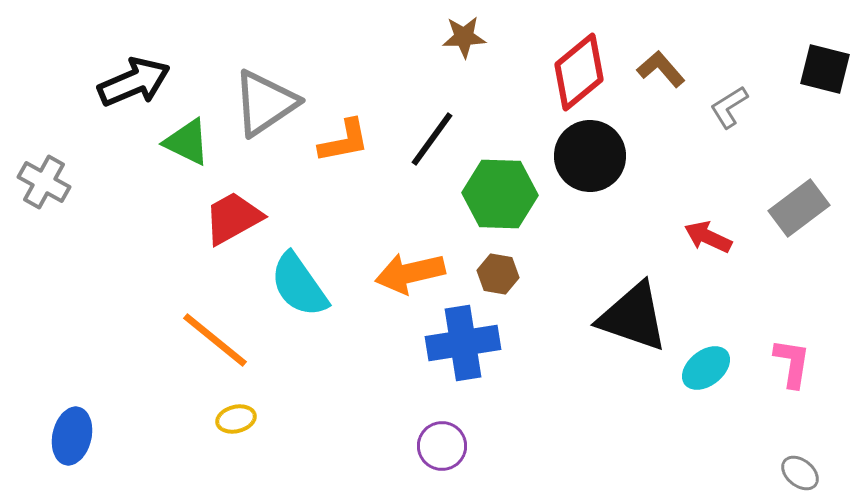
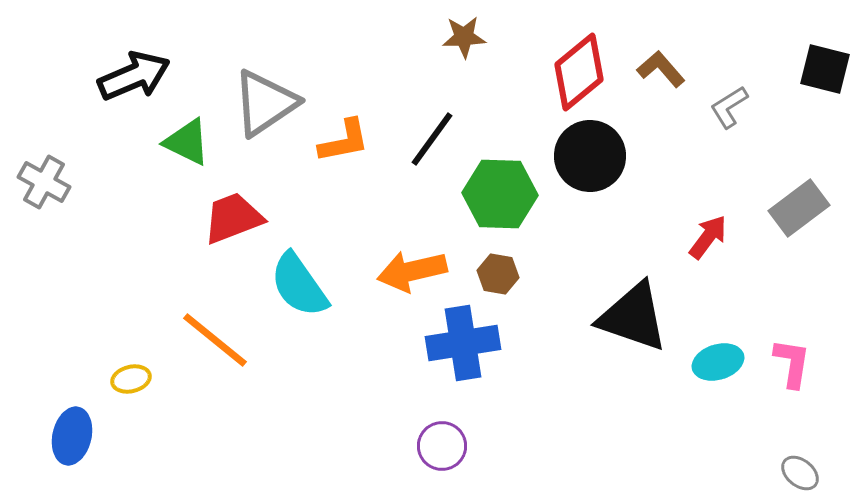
black arrow: moved 6 px up
red trapezoid: rotated 8 degrees clockwise
red arrow: rotated 102 degrees clockwise
orange arrow: moved 2 px right, 2 px up
cyan ellipse: moved 12 px right, 6 px up; rotated 21 degrees clockwise
yellow ellipse: moved 105 px left, 40 px up
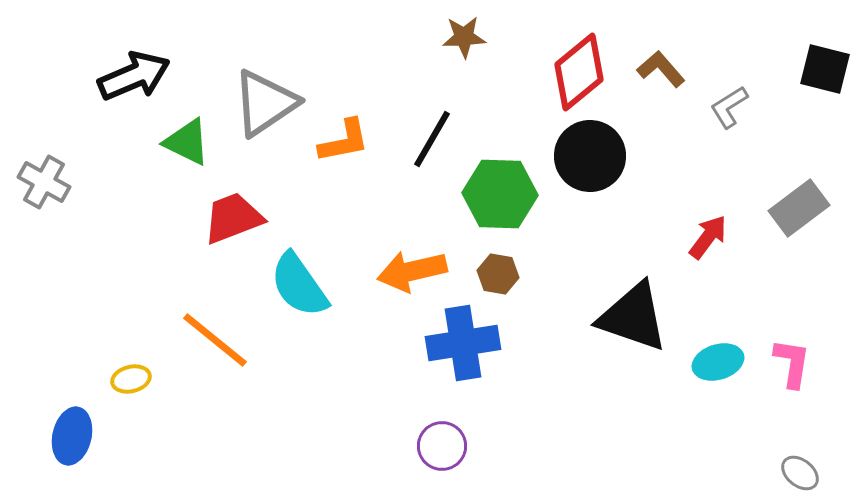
black line: rotated 6 degrees counterclockwise
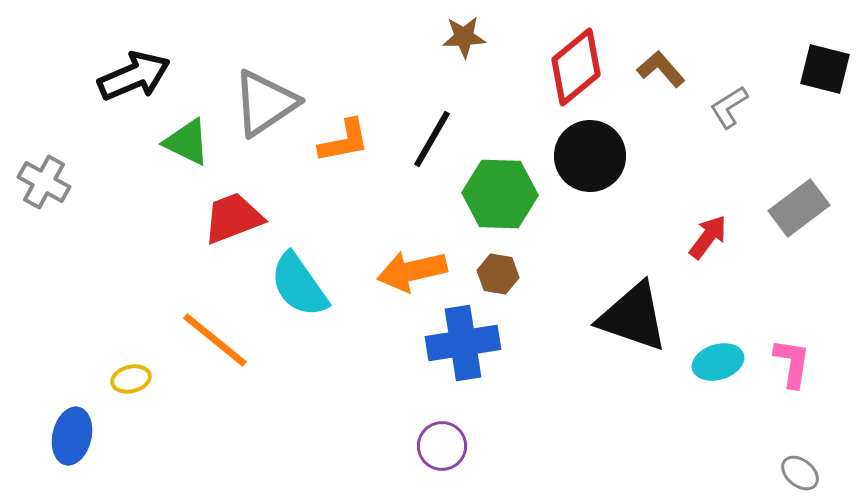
red diamond: moved 3 px left, 5 px up
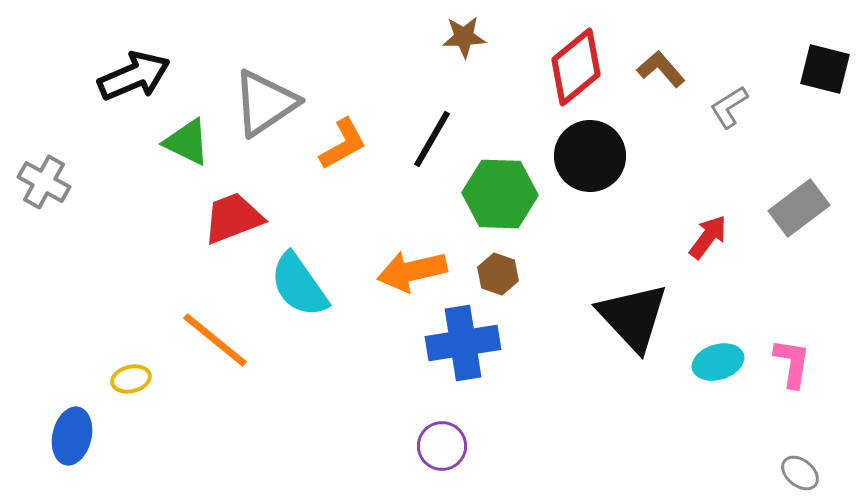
orange L-shape: moved 1 px left, 3 px down; rotated 18 degrees counterclockwise
brown hexagon: rotated 9 degrees clockwise
black triangle: rotated 28 degrees clockwise
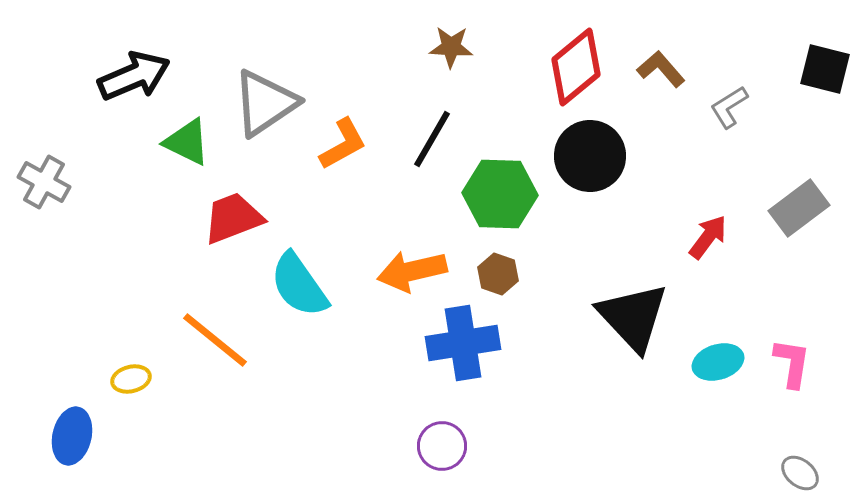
brown star: moved 13 px left, 10 px down; rotated 6 degrees clockwise
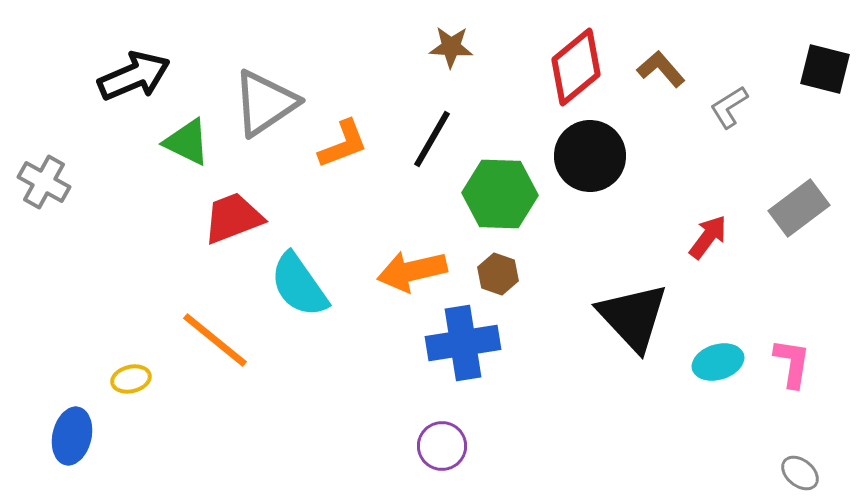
orange L-shape: rotated 8 degrees clockwise
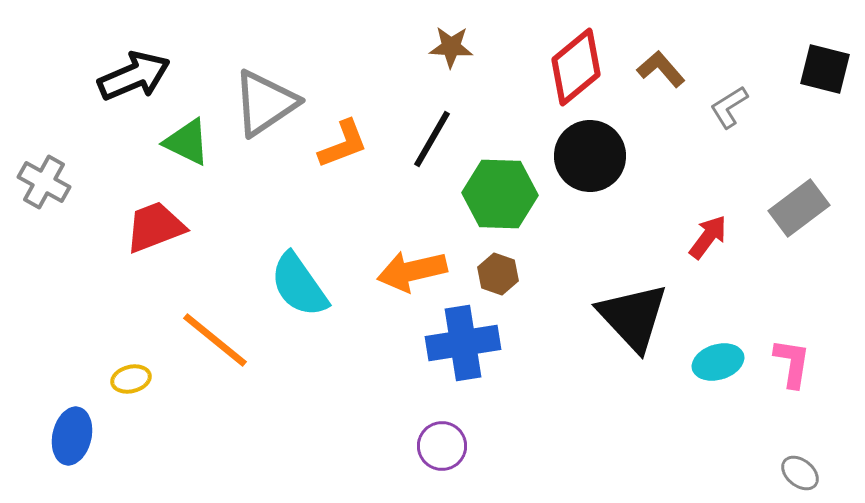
red trapezoid: moved 78 px left, 9 px down
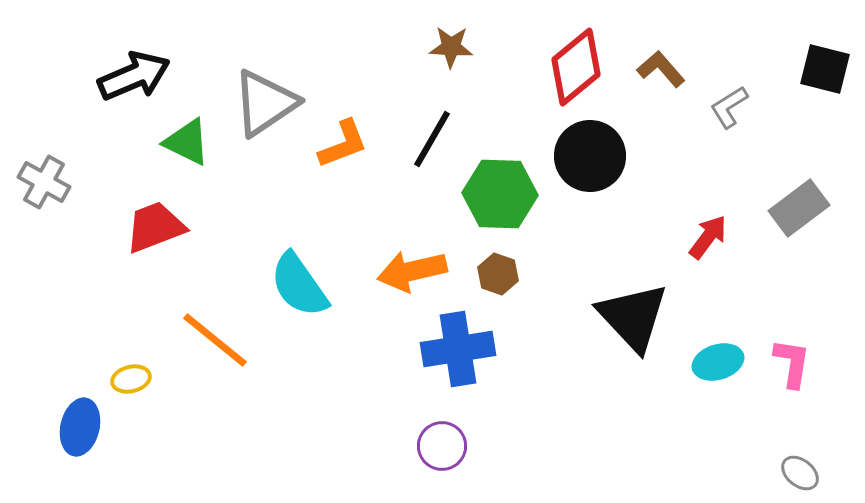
blue cross: moved 5 px left, 6 px down
blue ellipse: moved 8 px right, 9 px up
